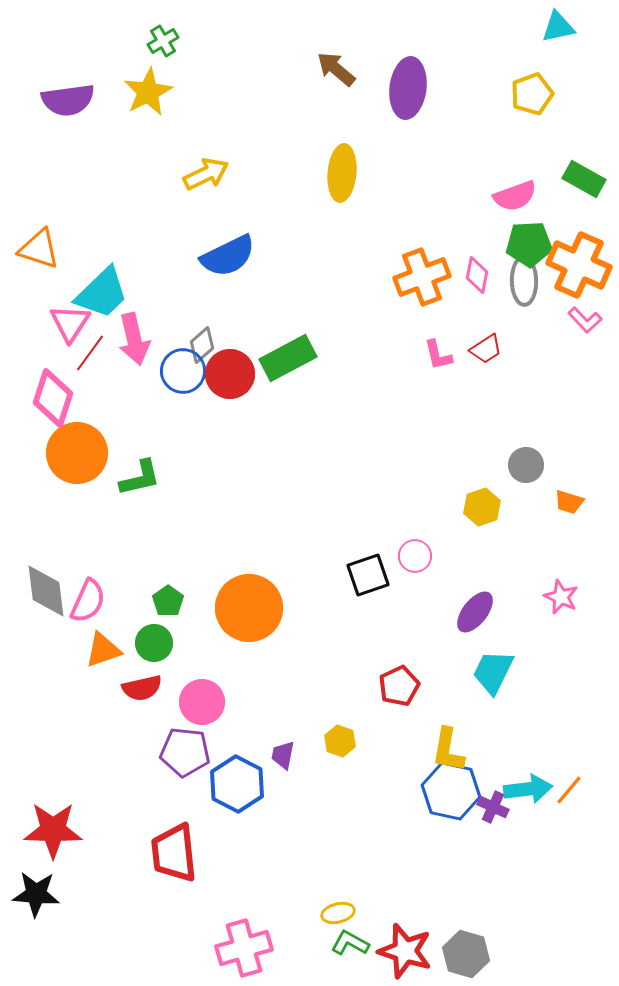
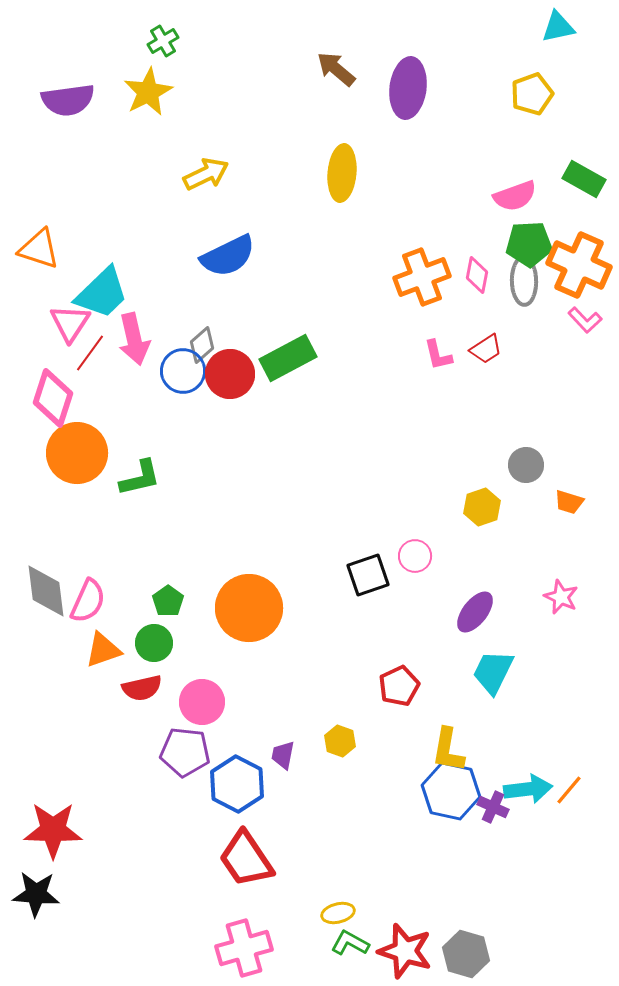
red trapezoid at (174, 853): moved 72 px right, 6 px down; rotated 28 degrees counterclockwise
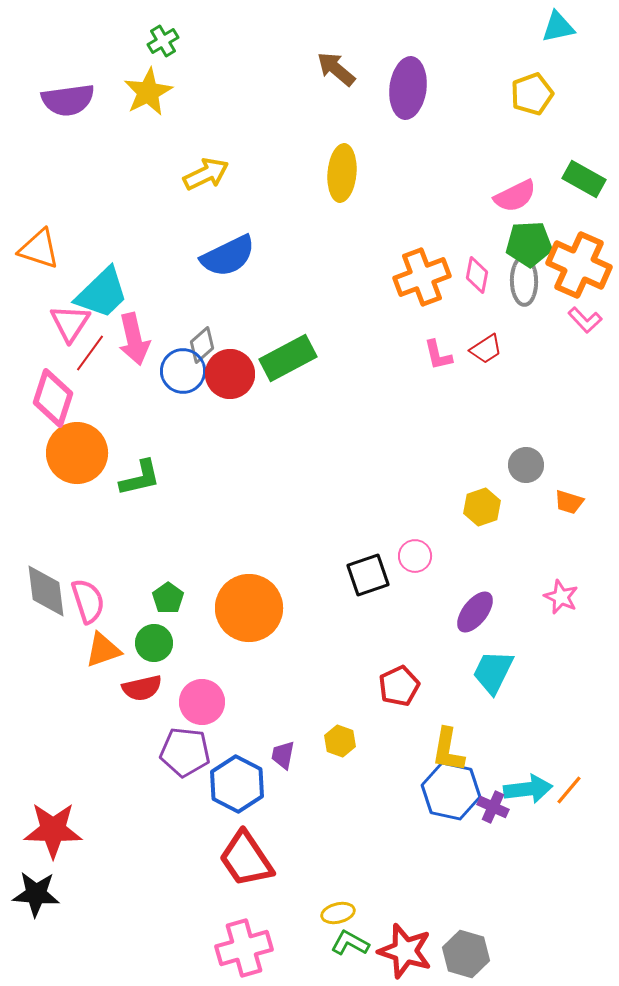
pink semicircle at (515, 196): rotated 6 degrees counterclockwise
pink semicircle at (88, 601): rotated 42 degrees counterclockwise
green pentagon at (168, 601): moved 3 px up
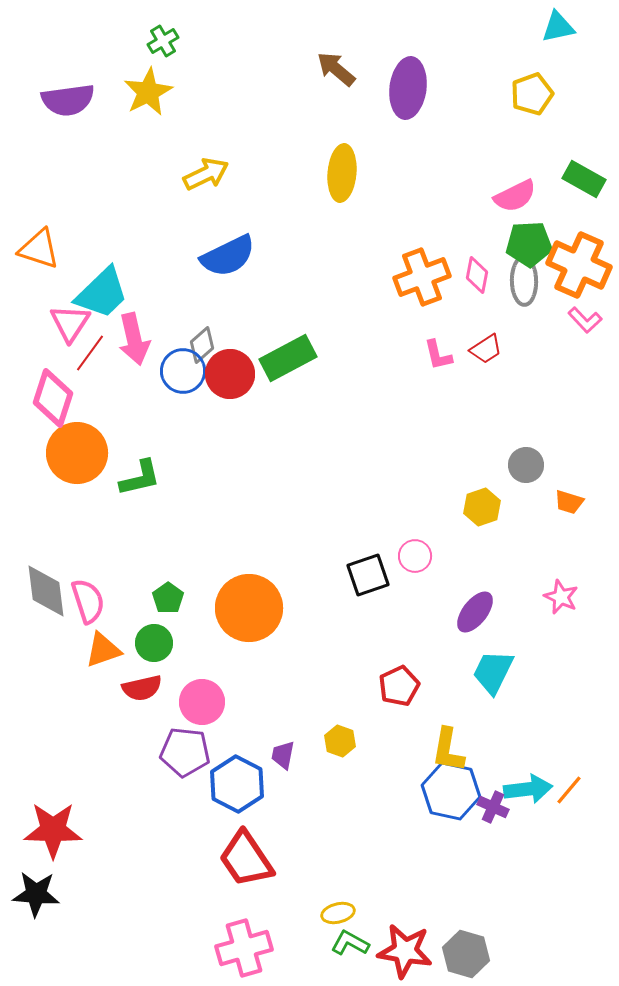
red star at (405, 951): rotated 8 degrees counterclockwise
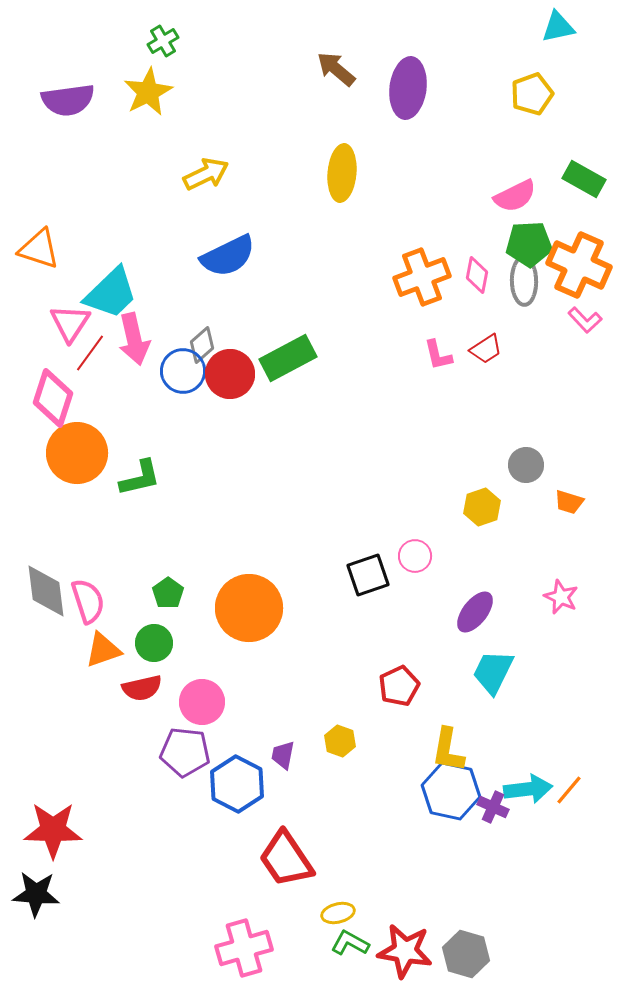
cyan trapezoid at (102, 293): moved 9 px right
green pentagon at (168, 598): moved 5 px up
red trapezoid at (246, 859): moved 40 px right
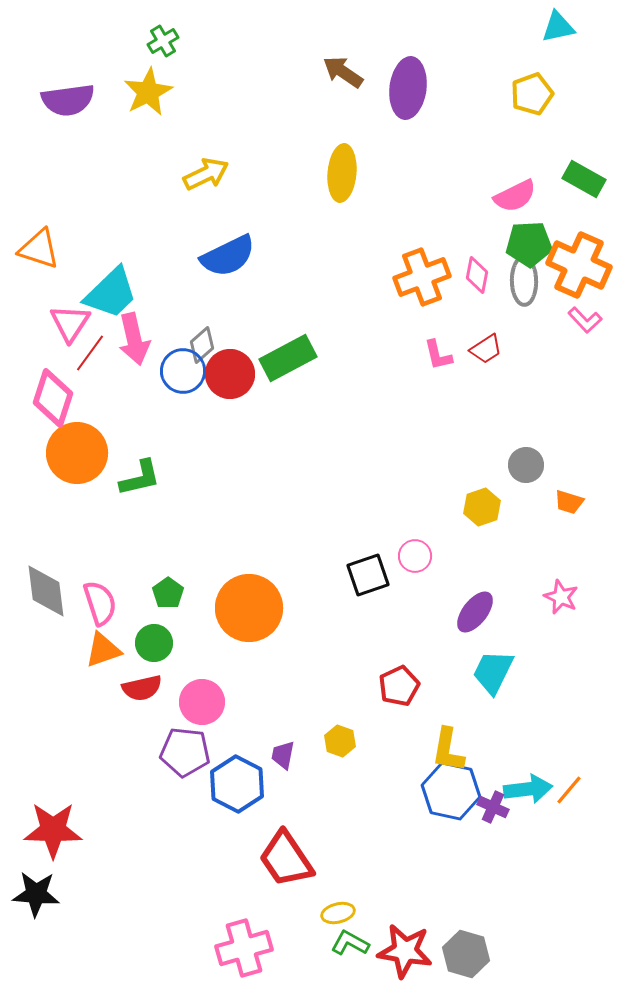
brown arrow at (336, 69): moved 7 px right, 3 px down; rotated 6 degrees counterclockwise
pink semicircle at (88, 601): moved 12 px right, 2 px down
